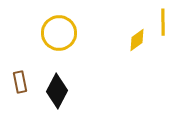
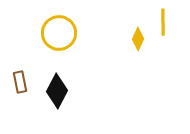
yellow diamond: moved 1 px right, 1 px up; rotated 30 degrees counterclockwise
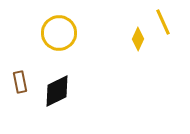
yellow line: rotated 24 degrees counterclockwise
black diamond: rotated 36 degrees clockwise
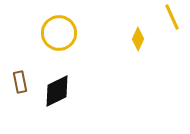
yellow line: moved 9 px right, 5 px up
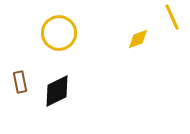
yellow diamond: rotated 45 degrees clockwise
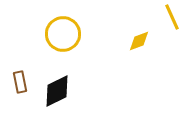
yellow circle: moved 4 px right, 1 px down
yellow diamond: moved 1 px right, 2 px down
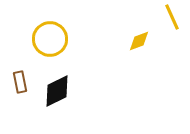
yellow circle: moved 13 px left, 5 px down
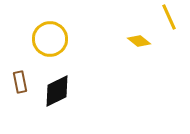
yellow line: moved 3 px left
yellow diamond: rotated 60 degrees clockwise
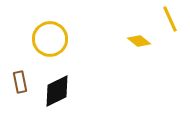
yellow line: moved 1 px right, 2 px down
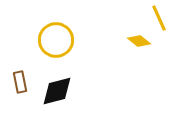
yellow line: moved 11 px left, 1 px up
yellow circle: moved 6 px right, 1 px down
black diamond: rotated 12 degrees clockwise
